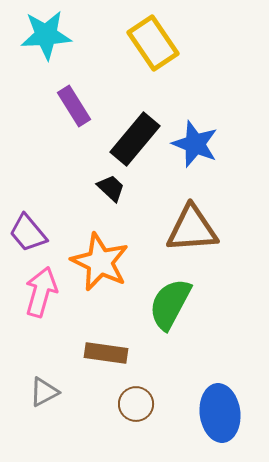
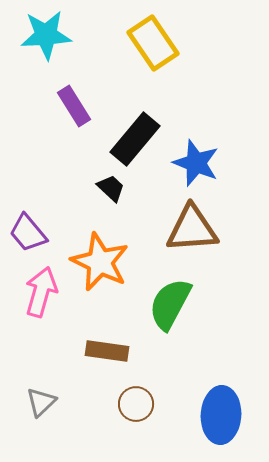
blue star: moved 1 px right, 19 px down
brown rectangle: moved 1 px right, 2 px up
gray triangle: moved 3 px left, 10 px down; rotated 16 degrees counterclockwise
blue ellipse: moved 1 px right, 2 px down; rotated 10 degrees clockwise
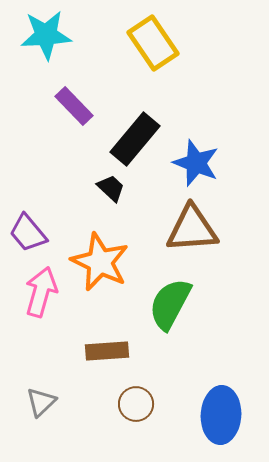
purple rectangle: rotated 12 degrees counterclockwise
brown rectangle: rotated 12 degrees counterclockwise
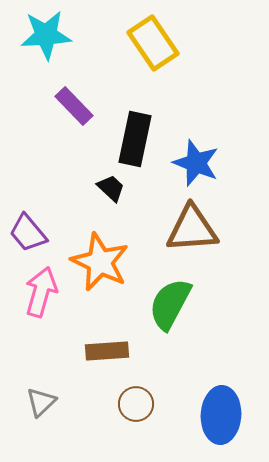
black rectangle: rotated 28 degrees counterclockwise
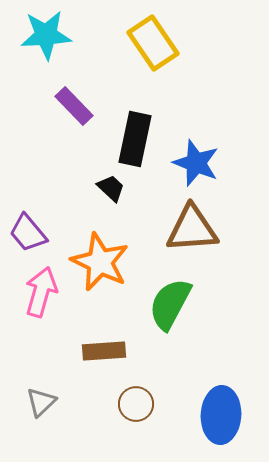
brown rectangle: moved 3 px left
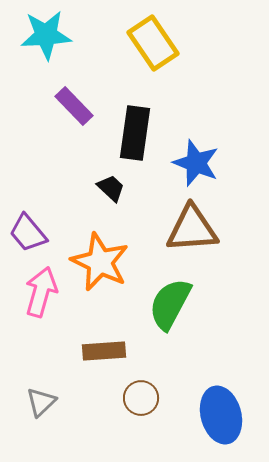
black rectangle: moved 6 px up; rotated 4 degrees counterclockwise
brown circle: moved 5 px right, 6 px up
blue ellipse: rotated 18 degrees counterclockwise
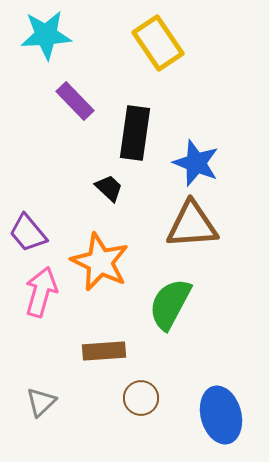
yellow rectangle: moved 5 px right
purple rectangle: moved 1 px right, 5 px up
black trapezoid: moved 2 px left
brown triangle: moved 4 px up
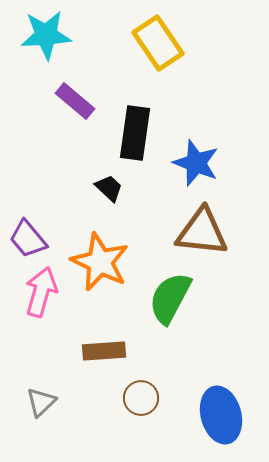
purple rectangle: rotated 6 degrees counterclockwise
brown triangle: moved 10 px right, 7 px down; rotated 10 degrees clockwise
purple trapezoid: moved 6 px down
green semicircle: moved 6 px up
